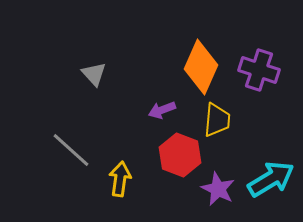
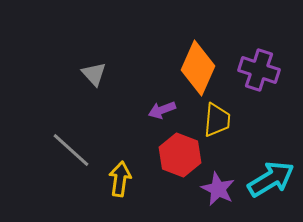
orange diamond: moved 3 px left, 1 px down
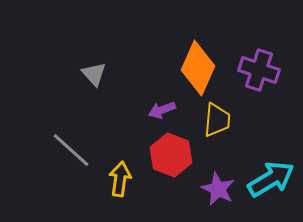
red hexagon: moved 9 px left
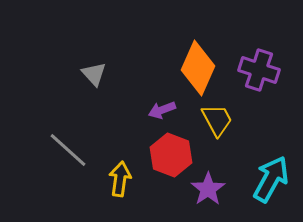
yellow trapezoid: rotated 33 degrees counterclockwise
gray line: moved 3 px left
cyan arrow: rotated 30 degrees counterclockwise
purple star: moved 10 px left; rotated 12 degrees clockwise
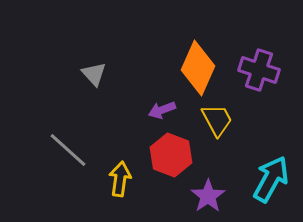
purple star: moved 7 px down
